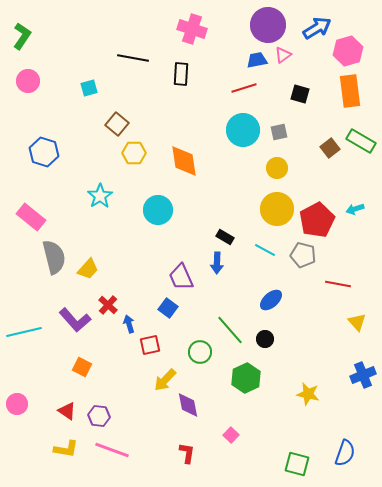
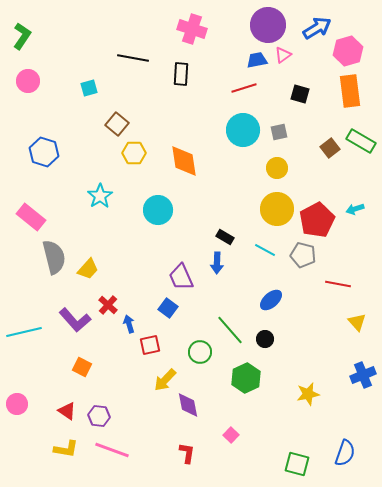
yellow star at (308, 394): rotated 25 degrees counterclockwise
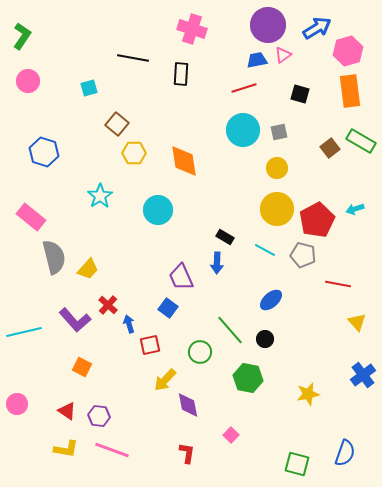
blue cross at (363, 375): rotated 15 degrees counterclockwise
green hexagon at (246, 378): moved 2 px right; rotated 24 degrees counterclockwise
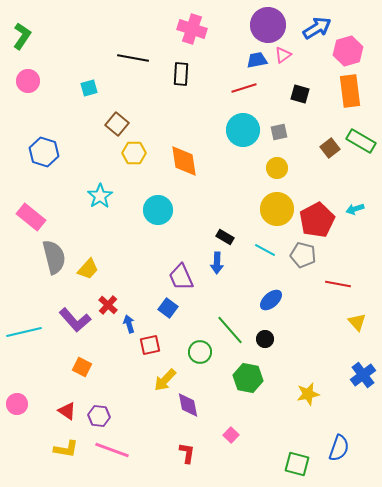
blue semicircle at (345, 453): moved 6 px left, 5 px up
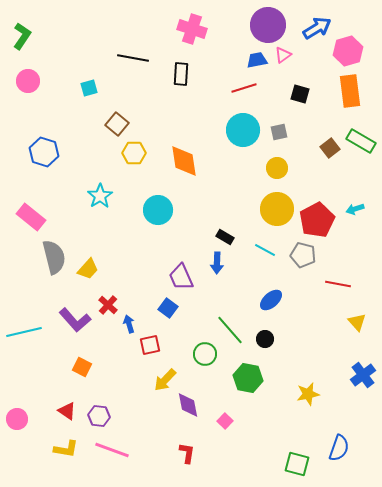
green circle at (200, 352): moved 5 px right, 2 px down
pink circle at (17, 404): moved 15 px down
pink square at (231, 435): moved 6 px left, 14 px up
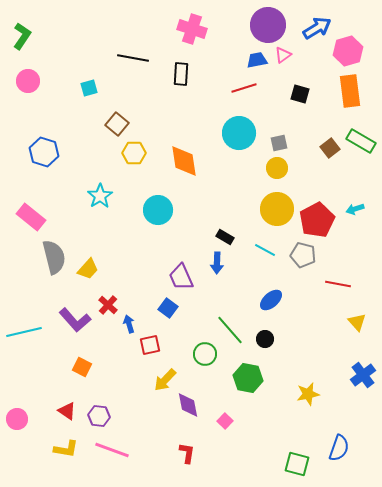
cyan circle at (243, 130): moved 4 px left, 3 px down
gray square at (279, 132): moved 11 px down
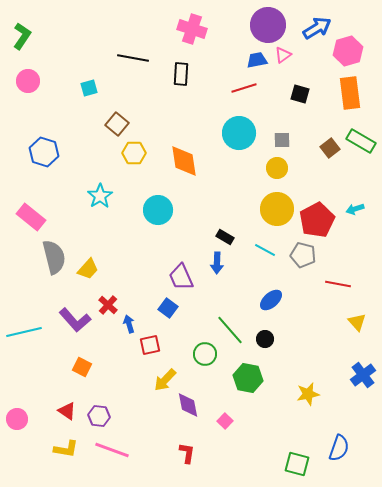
orange rectangle at (350, 91): moved 2 px down
gray square at (279, 143): moved 3 px right, 3 px up; rotated 12 degrees clockwise
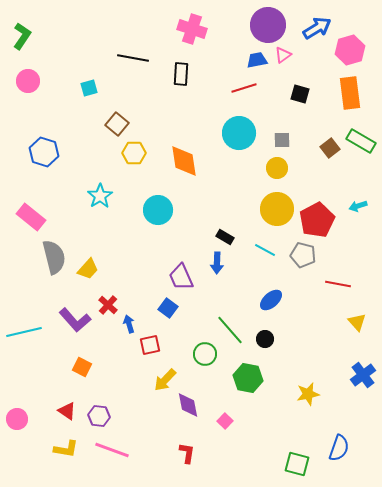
pink hexagon at (348, 51): moved 2 px right, 1 px up
cyan arrow at (355, 209): moved 3 px right, 3 px up
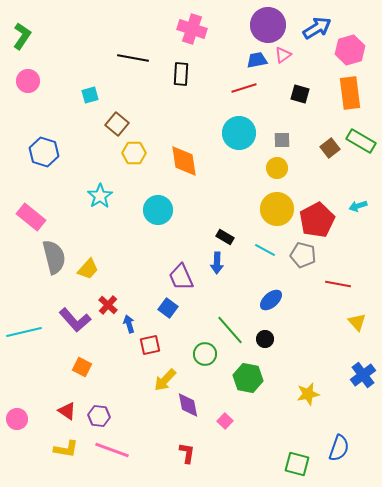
cyan square at (89, 88): moved 1 px right, 7 px down
